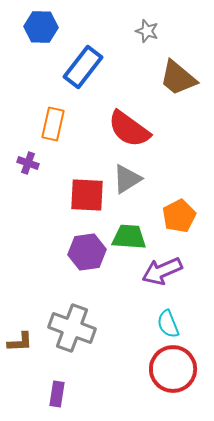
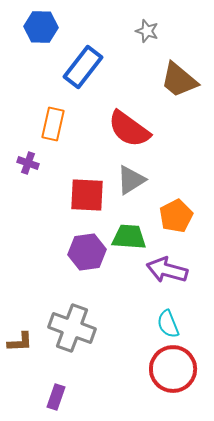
brown trapezoid: moved 1 px right, 2 px down
gray triangle: moved 4 px right, 1 px down
orange pentagon: moved 3 px left
purple arrow: moved 5 px right, 1 px up; rotated 39 degrees clockwise
purple rectangle: moved 1 px left, 3 px down; rotated 10 degrees clockwise
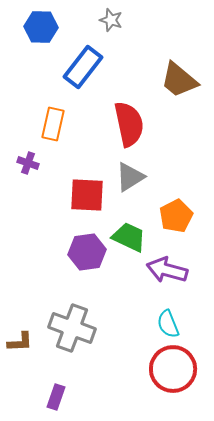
gray star: moved 36 px left, 11 px up
red semicircle: moved 5 px up; rotated 138 degrees counterclockwise
gray triangle: moved 1 px left, 3 px up
green trapezoid: rotated 21 degrees clockwise
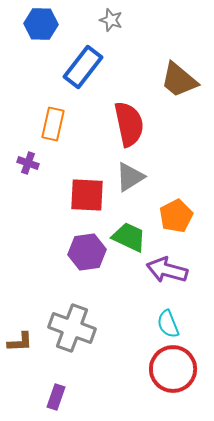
blue hexagon: moved 3 px up
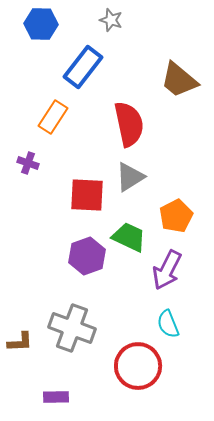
orange rectangle: moved 7 px up; rotated 20 degrees clockwise
purple hexagon: moved 4 px down; rotated 12 degrees counterclockwise
purple arrow: rotated 78 degrees counterclockwise
red circle: moved 35 px left, 3 px up
purple rectangle: rotated 70 degrees clockwise
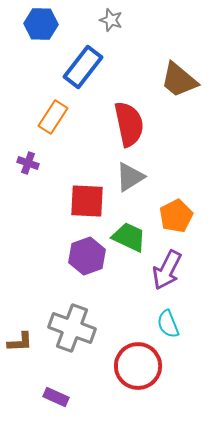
red square: moved 6 px down
purple rectangle: rotated 25 degrees clockwise
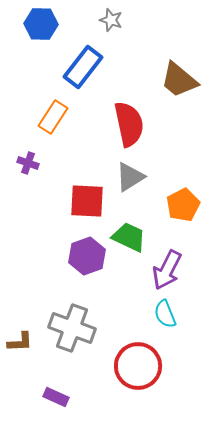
orange pentagon: moved 7 px right, 11 px up
cyan semicircle: moved 3 px left, 10 px up
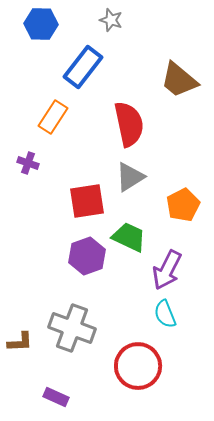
red square: rotated 12 degrees counterclockwise
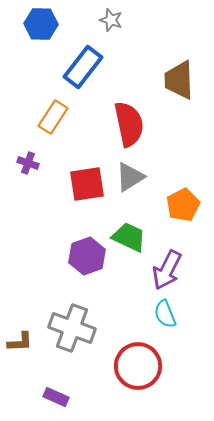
brown trapezoid: rotated 48 degrees clockwise
red square: moved 17 px up
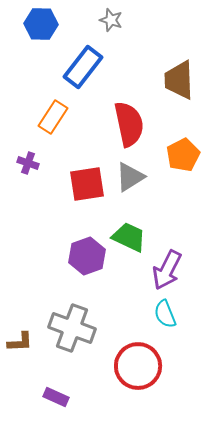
orange pentagon: moved 50 px up
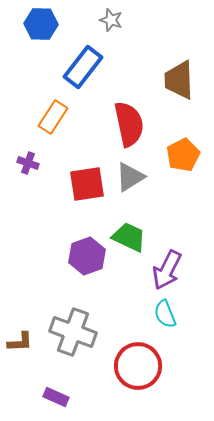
gray cross: moved 1 px right, 4 px down
